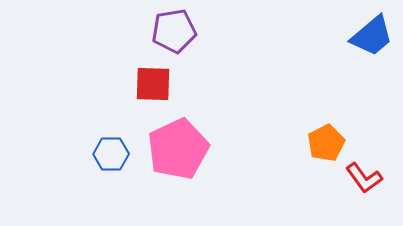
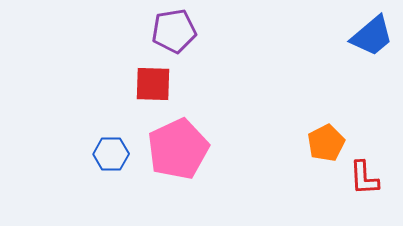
red L-shape: rotated 33 degrees clockwise
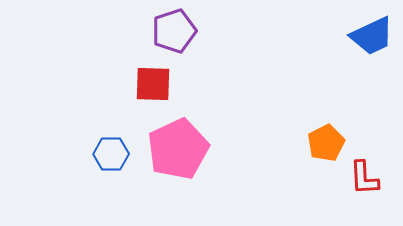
purple pentagon: rotated 9 degrees counterclockwise
blue trapezoid: rotated 15 degrees clockwise
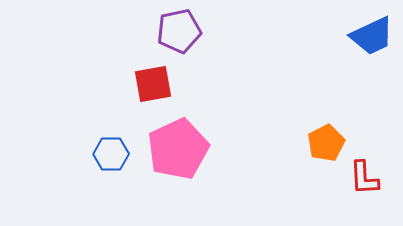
purple pentagon: moved 5 px right; rotated 6 degrees clockwise
red square: rotated 12 degrees counterclockwise
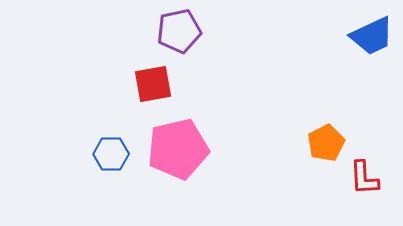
pink pentagon: rotated 12 degrees clockwise
